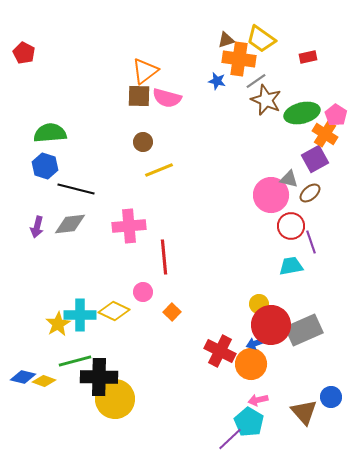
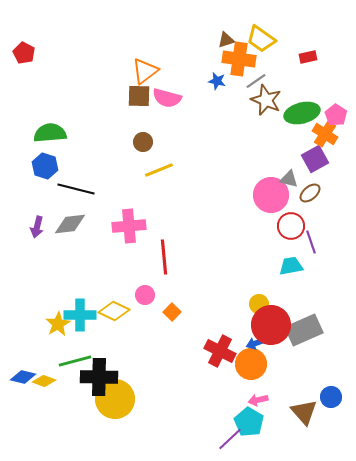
pink circle at (143, 292): moved 2 px right, 3 px down
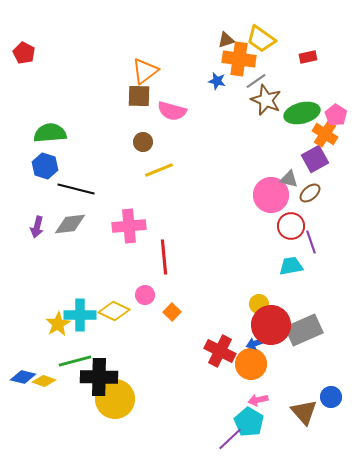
pink semicircle at (167, 98): moved 5 px right, 13 px down
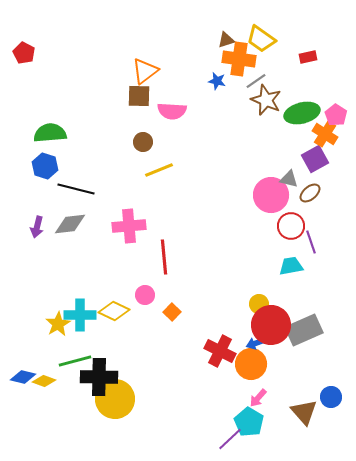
pink semicircle at (172, 111): rotated 12 degrees counterclockwise
pink arrow at (258, 400): moved 2 px up; rotated 36 degrees counterclockwise
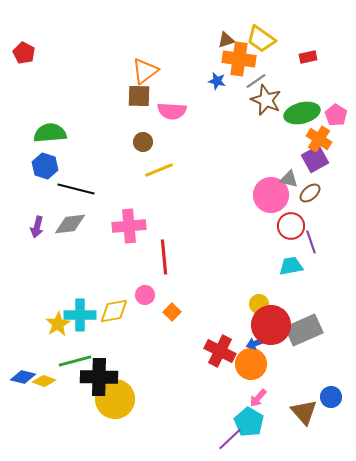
orange cross at (325, 134): moved 6 px left, 5 px down
yellow diamond at (114, 311): rotated 36 degrees counterclockwise
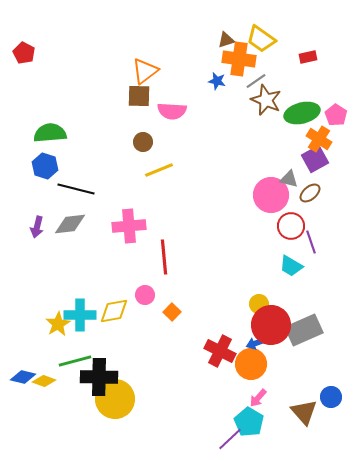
cyan trapezoid at (291, 266): rotated 140 degrees counterclockwise
